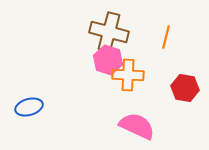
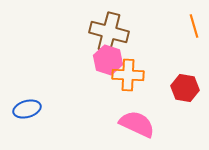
orange line: moved 28 px right, 11 px up; rotated 30 degrees counterclockwise
blue ellipse: moved 2 px left, 2 px down
pink semicircle: moved 2 px up
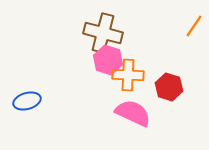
orange line: rotated 50 degrees clockwise
brown cross: moved 6 px left, 1 px down
red hexagon: moved 16 px left, 1 px up; rotated 8 degrees clockwise
blue ellipse: moved 8 px up
pink semicircle: moved 4 px left, 11 px up
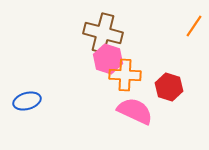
pink hexagon: moved 1 px up
orange cross: moved 3 px left
pink semicircle: moved 2 px right, 2 px up
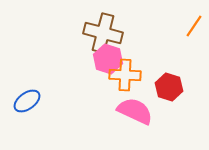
blue ellipse: rotated 20 degrees counterclockwise
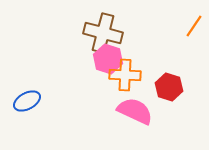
blue ellipse: rotated 8 degrees clockwise
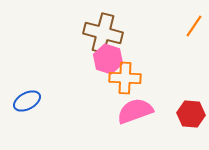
orange cross: moved 3 px down
red hexagon: moved 22 px right, 27 px down; rotated 12 degrees counterclockwise
pink semicircle: rotated 45 degrees counterclockwise
